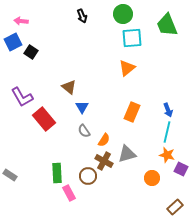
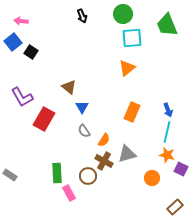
blue square: rotated 12 degrees counterclockwise
red rectangle: rotated 70 degrees clockwise
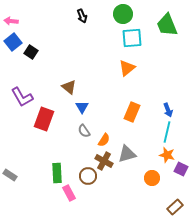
pink arrow: moved 10 px left
red rectangle: rotated 10 degrees counterclockwise
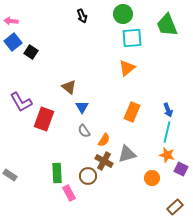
purple L-shape: moved 1 px left, 5 px down
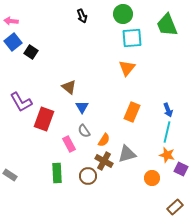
orange triangle: rotated 12 degrees counterclockwise
pink rectangle: moved 49 px up
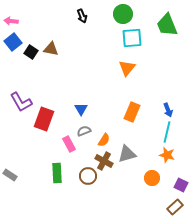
brown triangle: moved 18 px left, 38 px up; rotated 28 degrees counterclockwise
blue triangle: moved 1 px left, 2 px down
gray semicircle: rotated 104 degrees clockwise
purple square: moved 16 px down
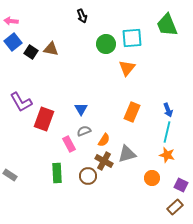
green circle: moved 17 px left, 30 px down
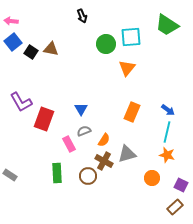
green trapezoid: rotated 35 degrees counterclockwise
cyan square: moved 1 px left, 1 px up
blue arrow: rotated 32 degrees counterclockwise
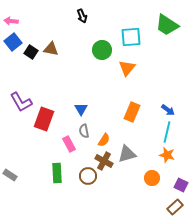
green circle: moved 4 px left, 6 px down
gray semicircle: rotated 80 degrees counterclockwise
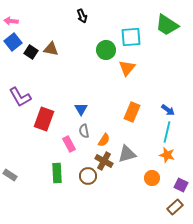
green circle: moved 4 px right
purple L-shape: moved 1 px left, 5 px up
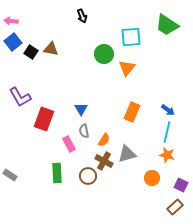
green circle: moved 2 px left, 4 px down
